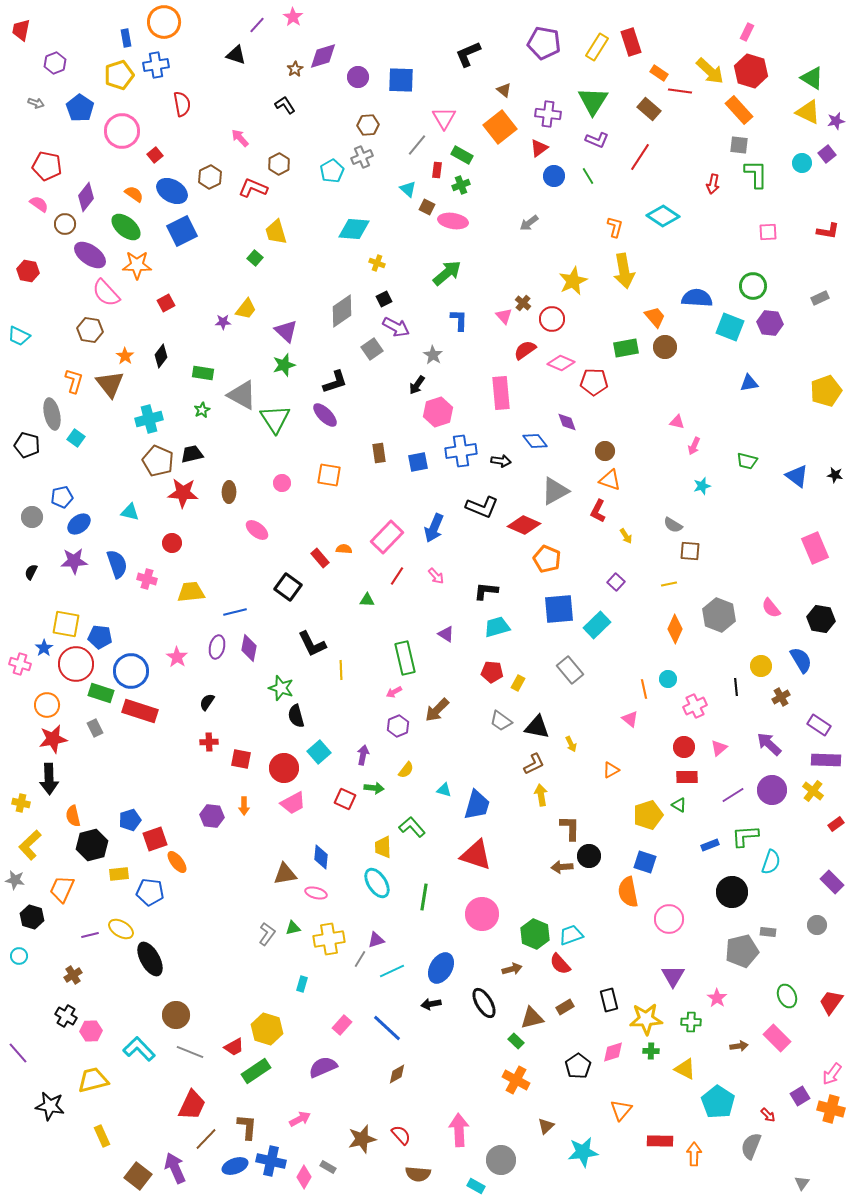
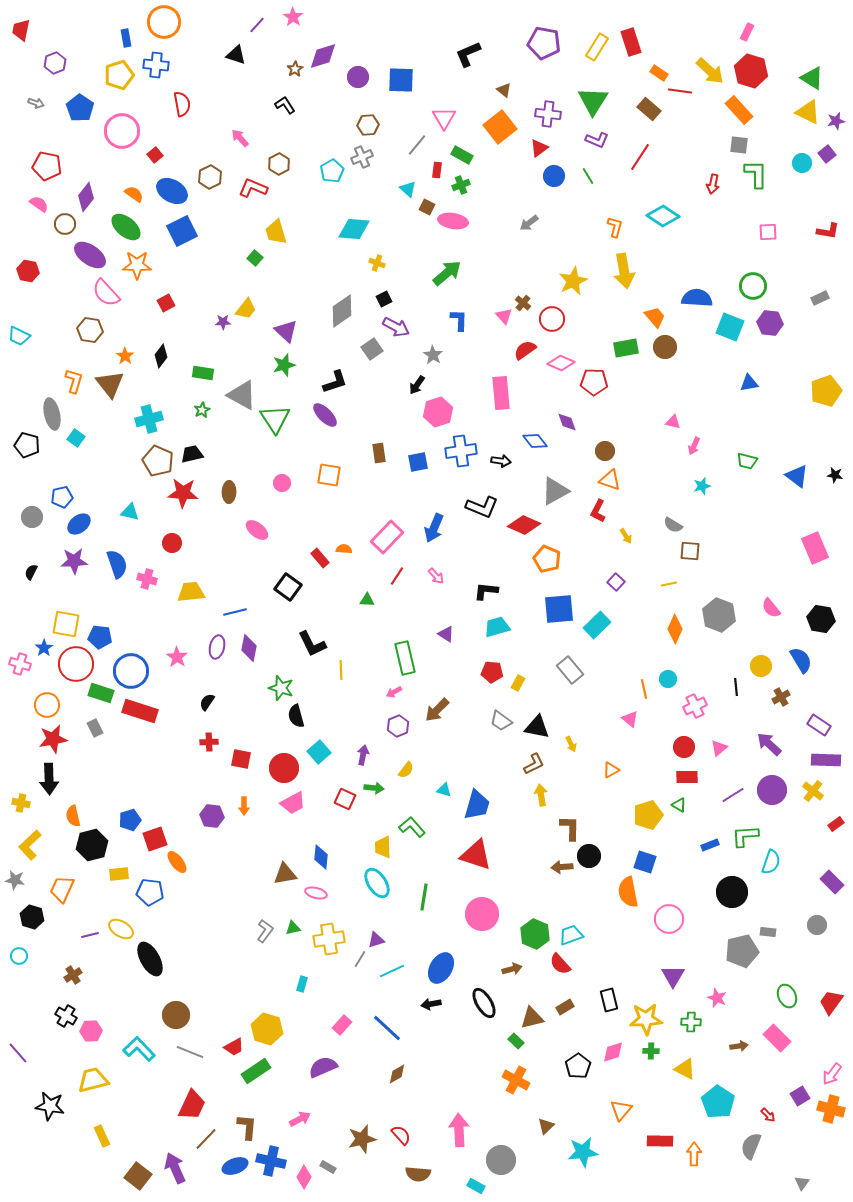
blue cross at (156, 65): rotated 15 degrees clockwise
pink triangle at (677, 422): moved 4 px left
gray L-shape at (267, 934): moved 2 px left, 3 px up
pink star at (717, 998): rotated 12 degrees counterclockwise
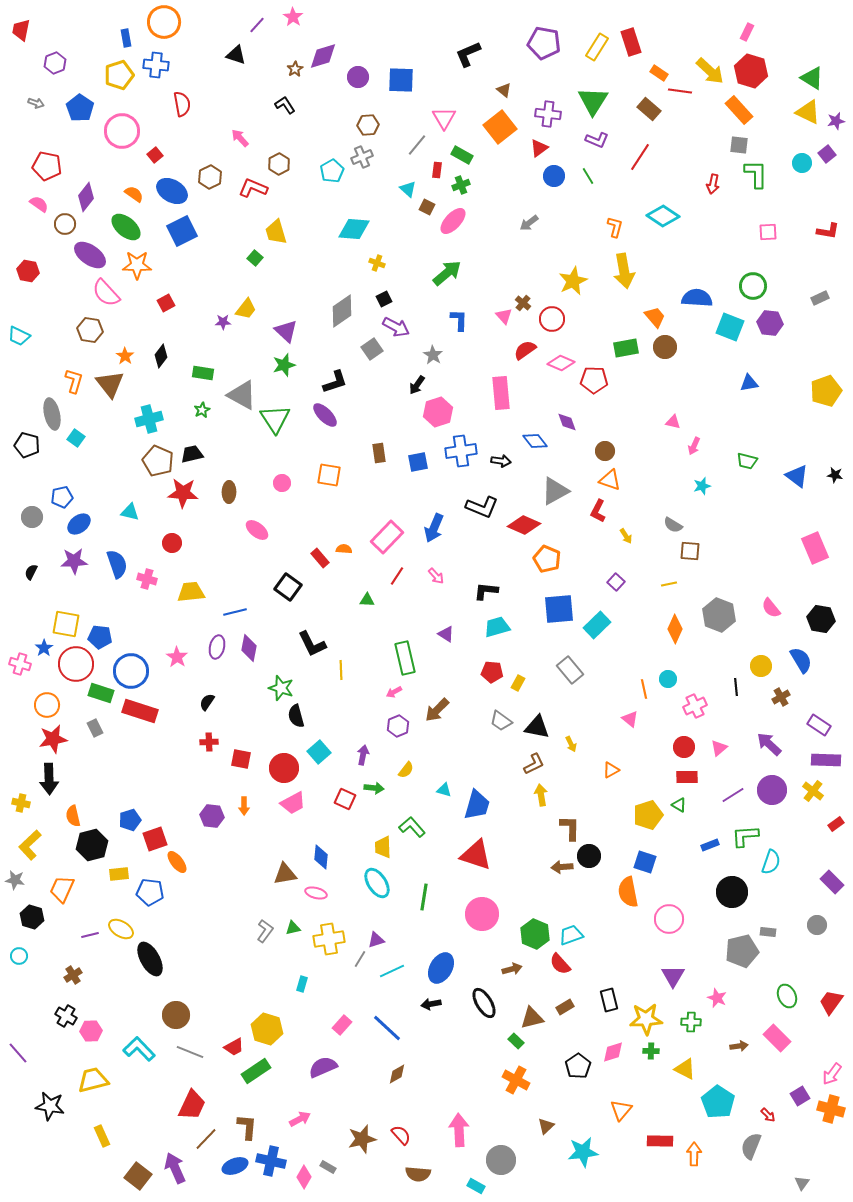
pink ellipse at (453, 221): rotated 56 degrees counterclockwise
red pentagon at (594, 382): moved 2 px up
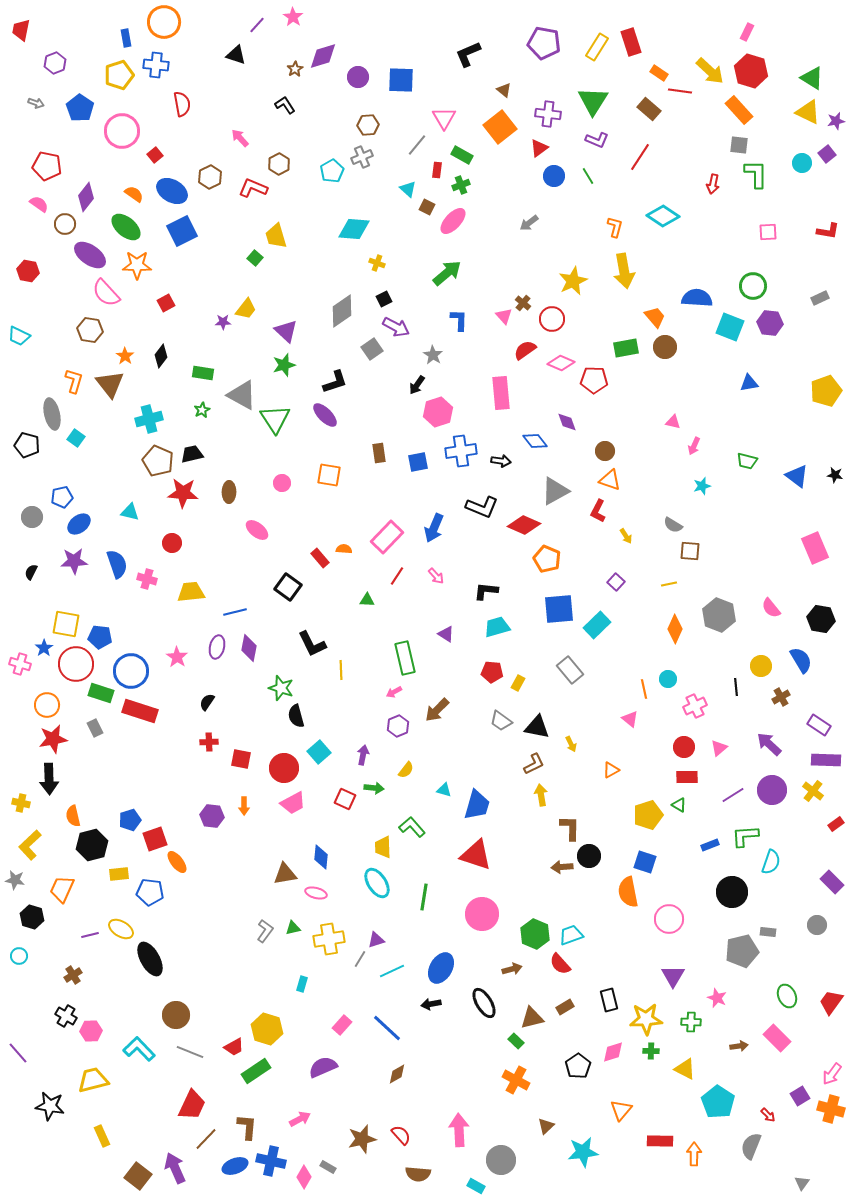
yellow trapezoid at (276, 232): moved 4 px down
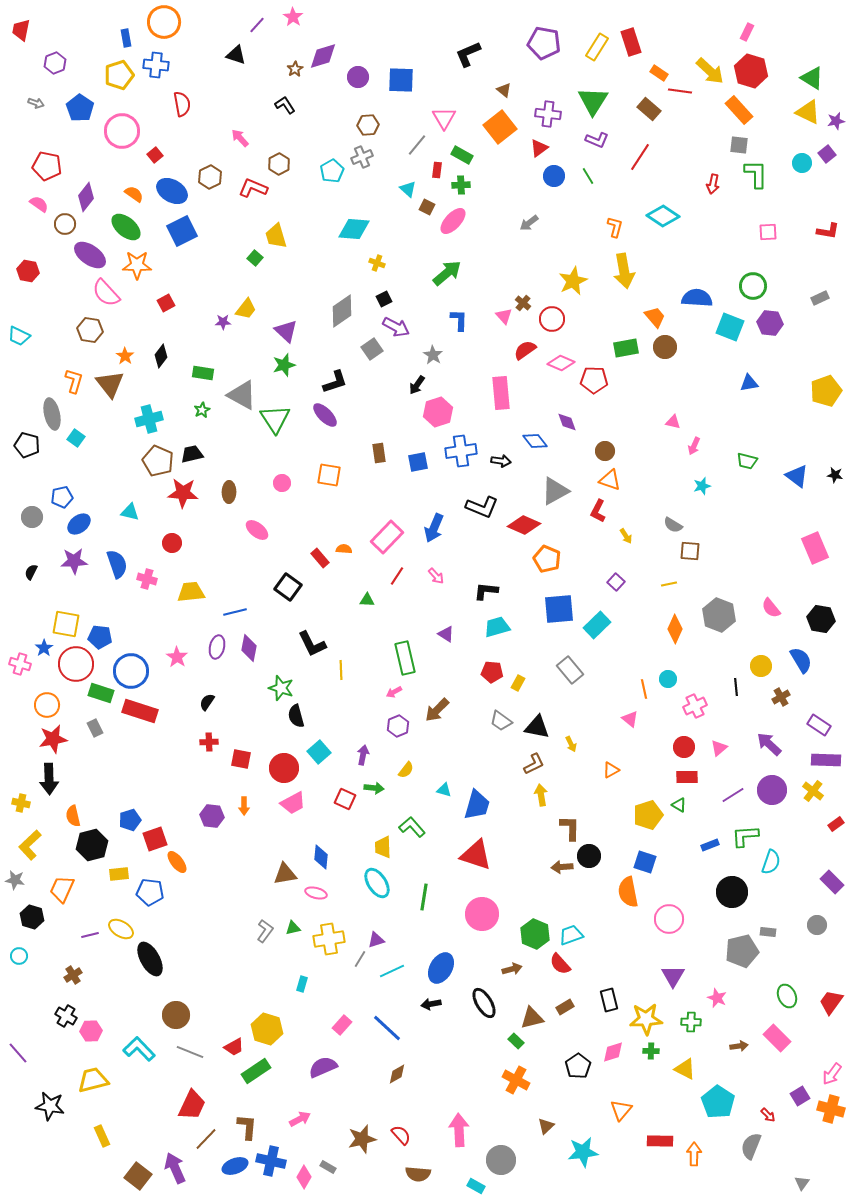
green cross at (461, 185): rotated 18 degrees clockwise
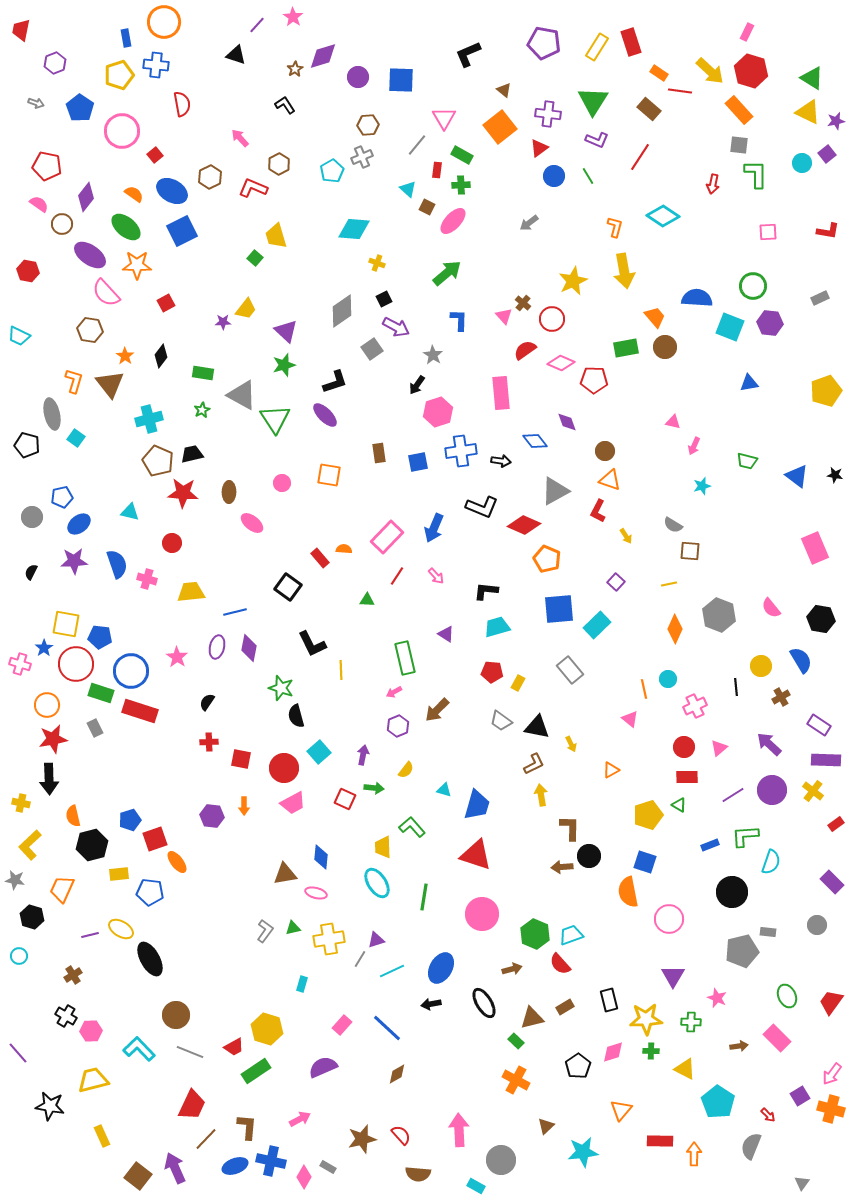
brown circle at (65, 224): moved 3 px left
pink ellipse at (257, 530): moved 5 px left, 7 px up
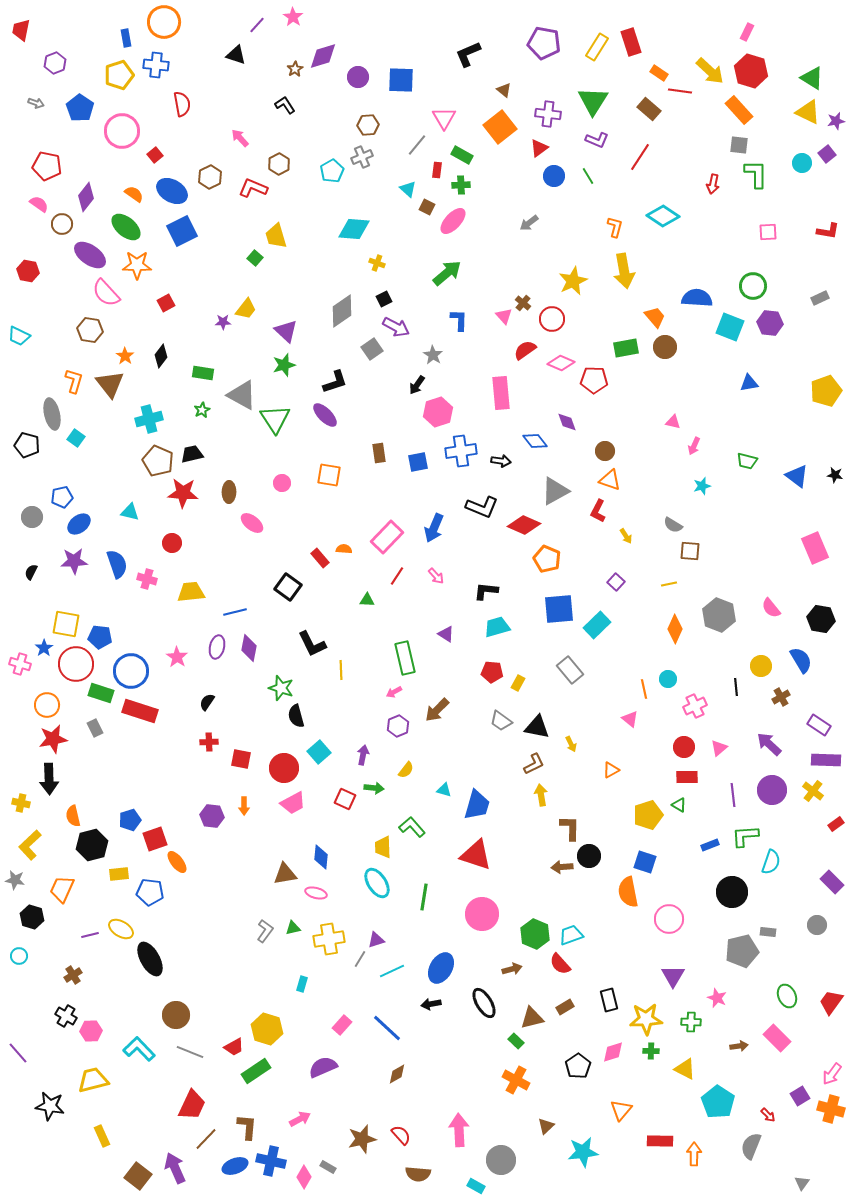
purple line at (733, 795): rotated 65 degrees counterclockwise
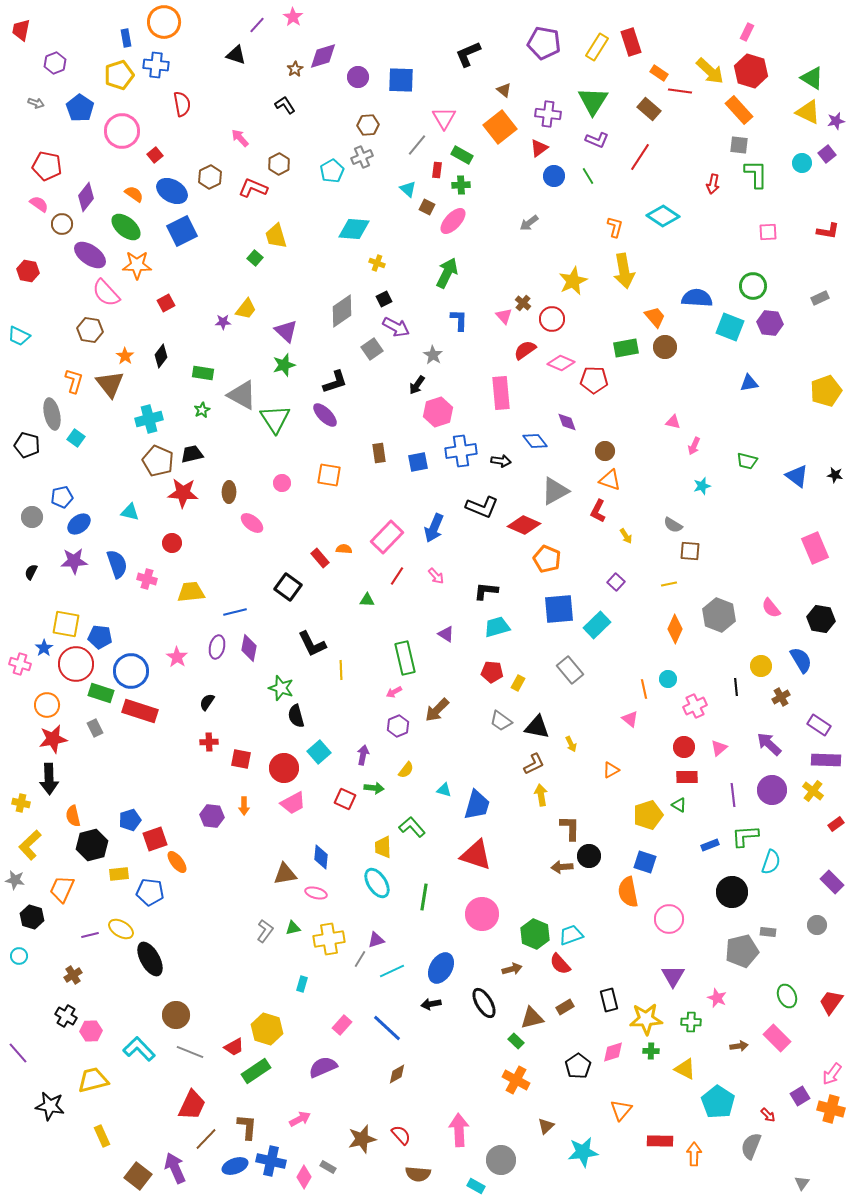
green arrow at (447, 273): rotated 24 degrees counterclockwise
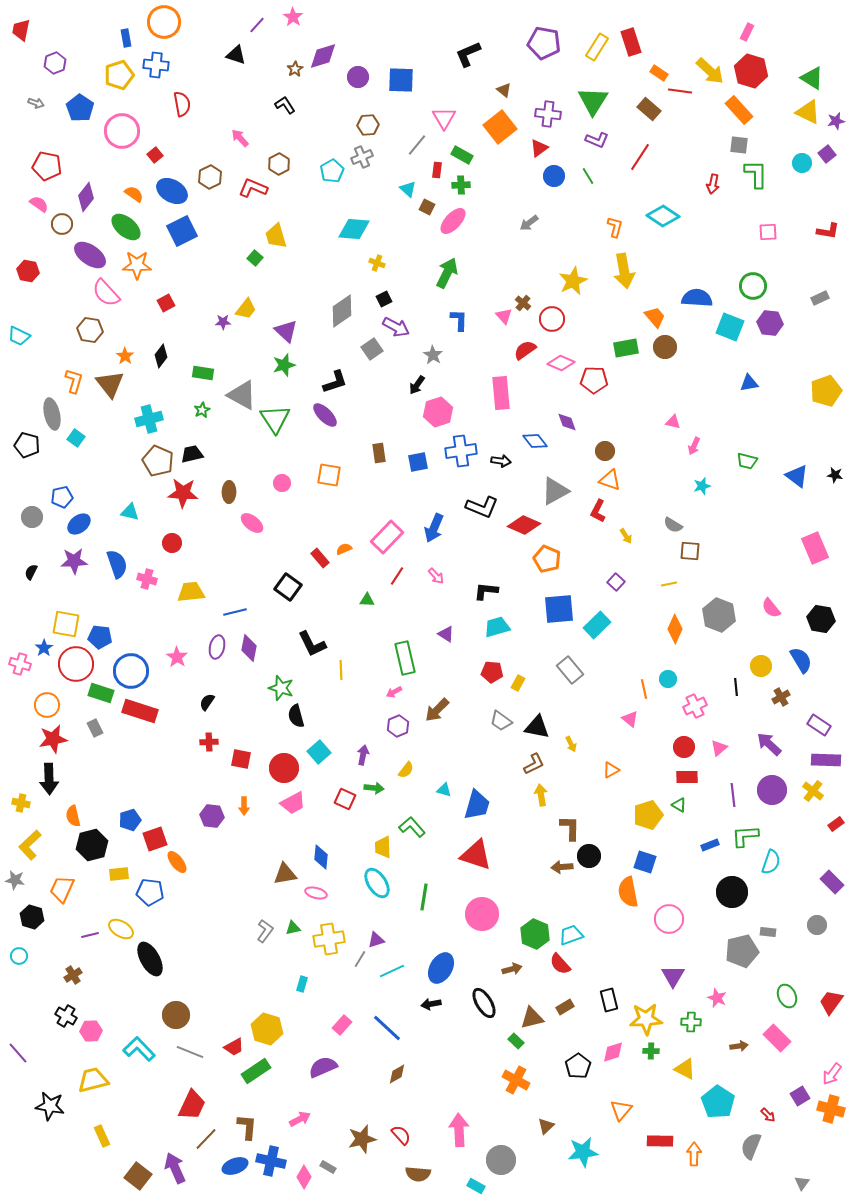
orange semicircle at (344, 549): rotated 28 degrees counterclockwise
